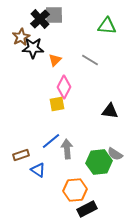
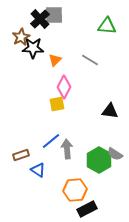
green hexagon: moved 2 px up; rotated 25 degrees counterclockwise
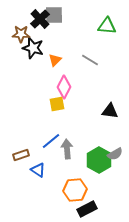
brown star: moved 3 px up; rotated 30 degrees clockwise
black star: rotated 15 degrees clockwise
gray semicircle: rotated 63 degrees counterclockwise
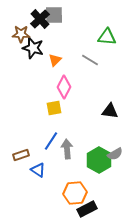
green triangle: moved 11 px down
yellow square: moved 3 px left, 4 px down
blue line: rotated 18 degrees counterclockwise
orange hexagon: moved 3 px down
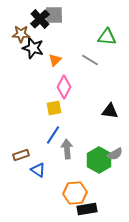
blue line: moved 2 px right, 6 px up
black rectangle: rotated 18 degrees clockwise
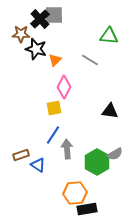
green triangle: moved 2 px right, 1 px up
black star: moved 3 px right, 1 px down
green hexagon: moved 2 px left, 2 px down
blue triangle: moved 5 px up
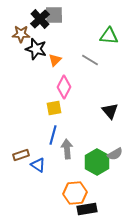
black triangle: rotated 42 degrees clockwise
blue line: rotated 18 degrees counterclockwise
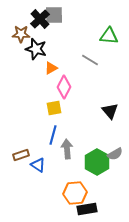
orange triangle: moved 4 px left, 8 px down; rotated 16 degrees clockwise
